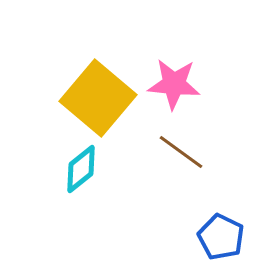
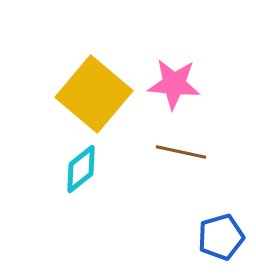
yellow square: moved 4 px left, 4 px up
brown line: rotated 24 degrees counterclockwise
blue pentagon: rotated 30 degrees clockwise
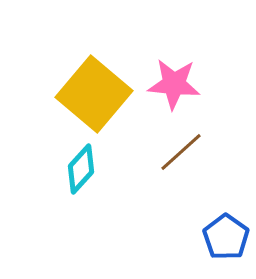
brown line: rotated 54 degrees counterclockwise
cyan diamond: rotated 9 degrees counterclockwise
blue pentagon: moved 5 px right; rotated 21 degrees counterclockwise
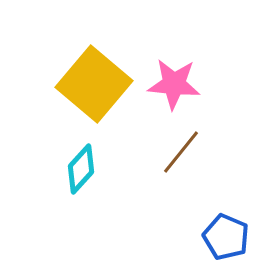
yellow square: moved 10 px up
brown line: rotated 9 degrees counterclockwise
blue pentagon: rotated 12 degrees counterclockwise
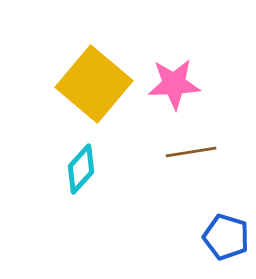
pink star: rotated 8 degrees counterclockwise
brown line: moved 10 px right; rotated 42 degrees clockwise
blue pentagon: rotated 6 degrees counterclockwise
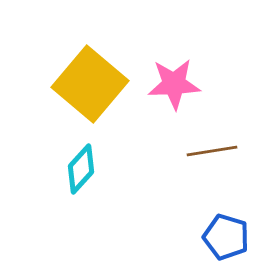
yellow square: moved 4 px left
brown line: moved 21 px right, 1 px up
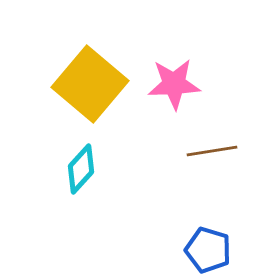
blue pentagon: moved 18 px left, 13 px down
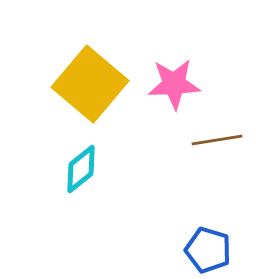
brown line: moved 5 px right, 11 px up
cyan diamond: rotated 9 degrees clockwise
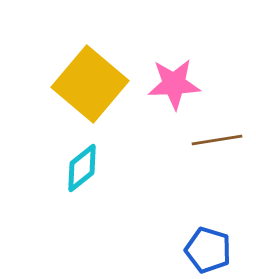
cyan diamond: moved 1 px right, 1 px up
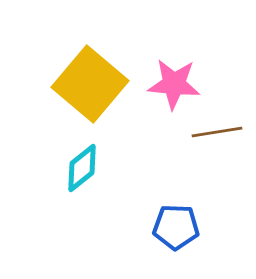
pink star: rotated 8 degrees clockwise
brown line: moved 8 px up
blue pentagon: moved 32 px left, 23 px up; rotated 15 degrees counterclockwise
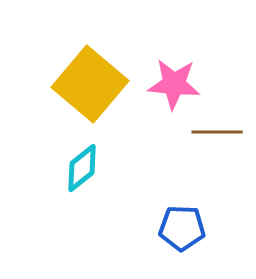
brown line: rotated 9 degrees clockwise
blue pentagon: moved 6 px right, 1 px down
